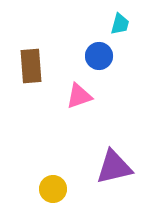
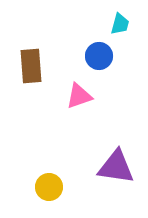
purple triangle: moved 2 px right; rotated 21 degrees clockwise
yellow circle: moved 4 px left, 2 px up
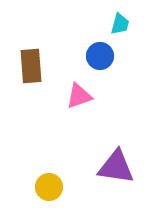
blue circle: moved 1 px right
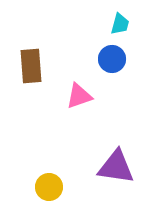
blue circle: moved 12 px right, 3 px down
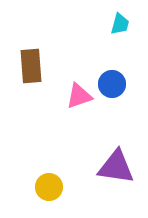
blue circle: moved 25 px down
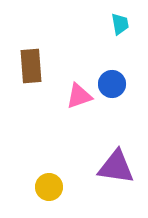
cyan trapezoid: rotated 25 degrees counterclockwise
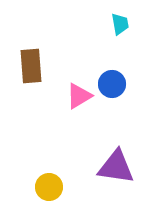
pink triangle: rotated 12 degrees counterclockwise
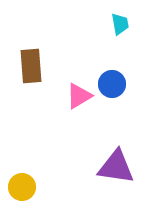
yellow circle: moved 27 px left
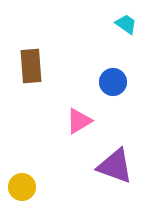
cyan trapezoid: moved 6 px right; rotated 45 degrees counterclockwise
blue circle: moved 1 px right, 2 px up
pink triangle: moved 25 px down
purple triangle: moved 1 px left, 1 px up; rotated 12 degrees clockwise
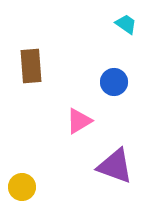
blue circle: moved 1 px right
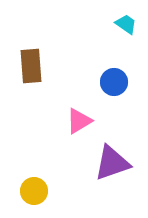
purple triangle: moved 3 px left, 3 px up; rotated 39 degrees counterclockwise
yellow circle: moved 12 px right, 4 px down
